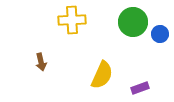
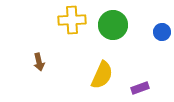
green circle: moved 20 px left, 3 px down
blue circle: moved 2 px right, 2 px up
brown arrow: moved 2 px left
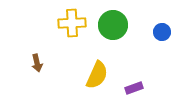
yellow cross: moved 3 px down
brown arrow: moved 2 px left, 1 px down
yellow semicircle: moved 5 px left
purple rectangle: moved 6 px left
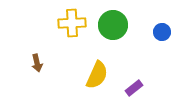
purple rectangle: rotated 18 degrees counterclockwise
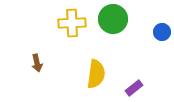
green circle: moved 6 px up
yellow semicircle: moved 1 px left, 1 px up; rotated 16 degrees counterclockwise
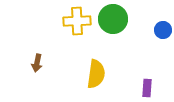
yellow cross: moved 5 px right, 2 px up
blue circle: moved 1 px right, 2 px up
brown arrow: rotated 24 degrees clockwise
purple rectangle: moved 13 px right; rotated 48 degrees counterclockwise
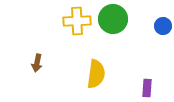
blue circle: moved 4 px up
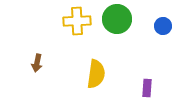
green circle: moved 4 px right
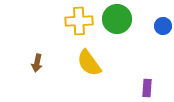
yellow cross: moved 2 px right
yellow semicircle: moved 7 px left, 11 px up; rotated 136 degrees clockwise
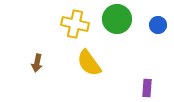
yellow cross: moved 4 px left, 3 px down; rotated 16 degrees clockwise
blue circle: moved 5 px left, 1 px up
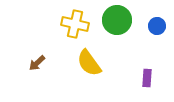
green circle: moved 1 px down
blue circle: moved 1 px left, 1 px down
brown arrow: rotated 36 degrees clockwise
purple rectangle: moved 10 px up
